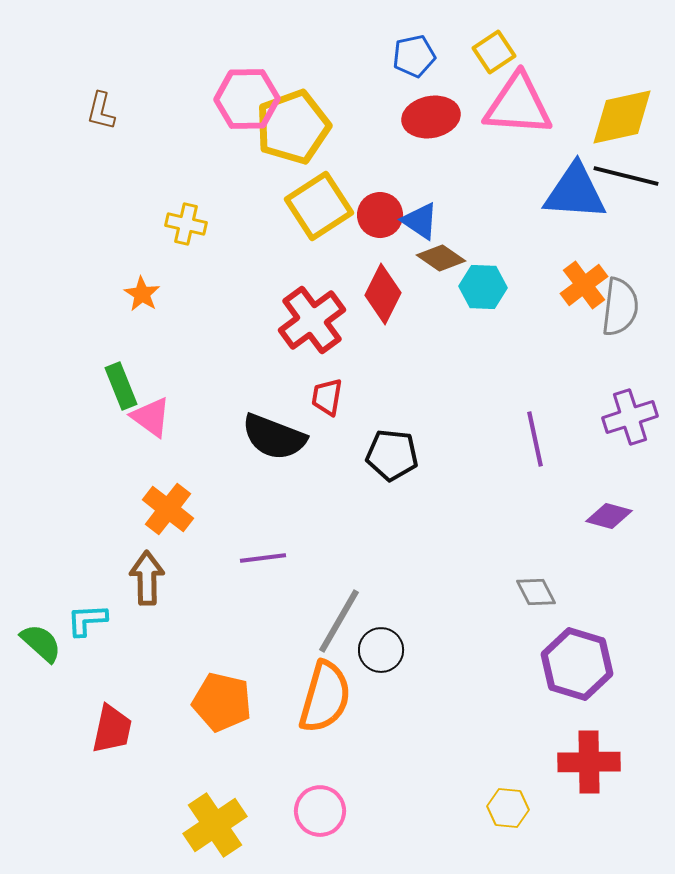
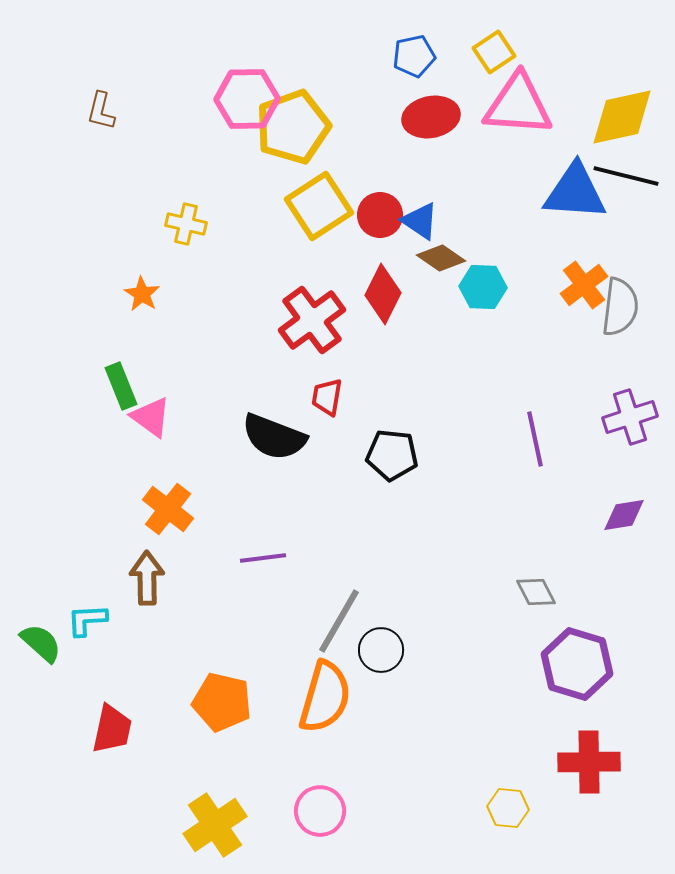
purple diamond at (609, 516): moved 15 px right, 1 px up; rotated 24 degrees counterclockwise
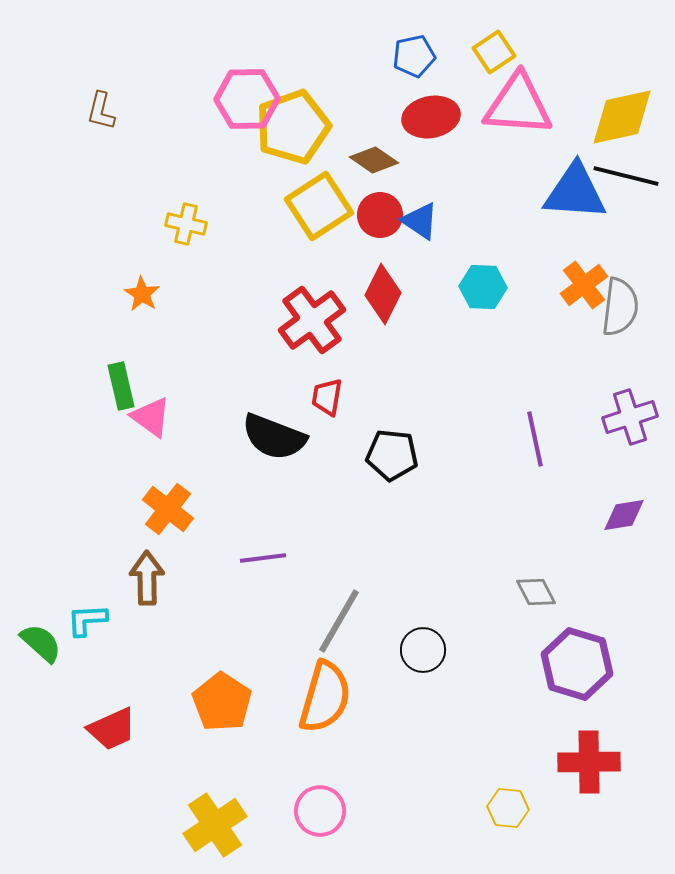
brown diamond at (441, 258): moved 67 px left, 98 px up
green rectangle at (121, 386): rotated 9 degrees clockwise
black circle at (381, 650): moved 42 px right
orange pentagon at (222, 702): rotated 20 degrees clockwise
red trapezoid at (112, 729): rotated 54 degrees clockwise
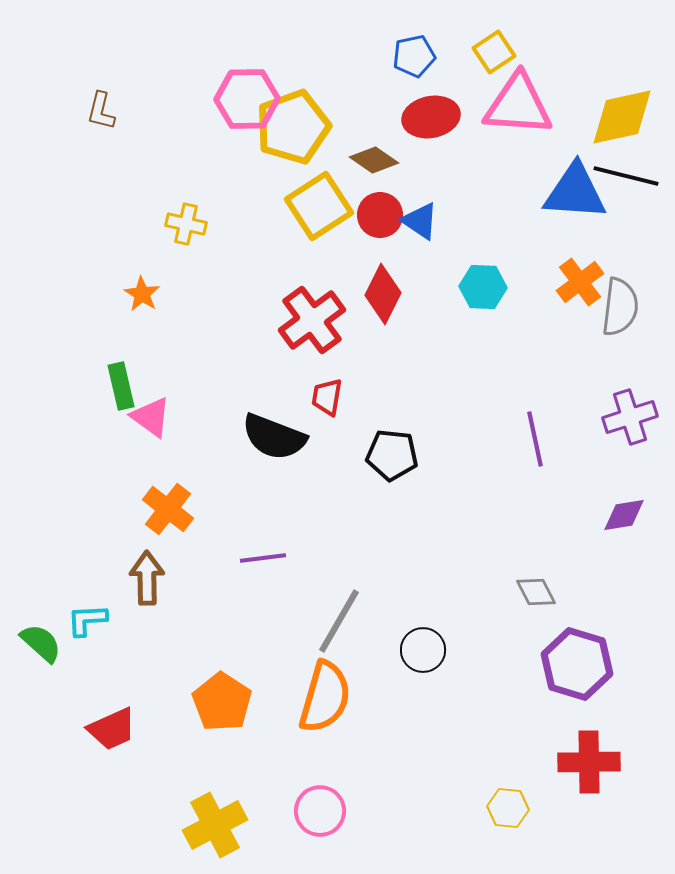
orange cross at (584, 285): moved 4 px left, 3 px up
yellow cross at (215, 825): rotated 6 degrees clockwise
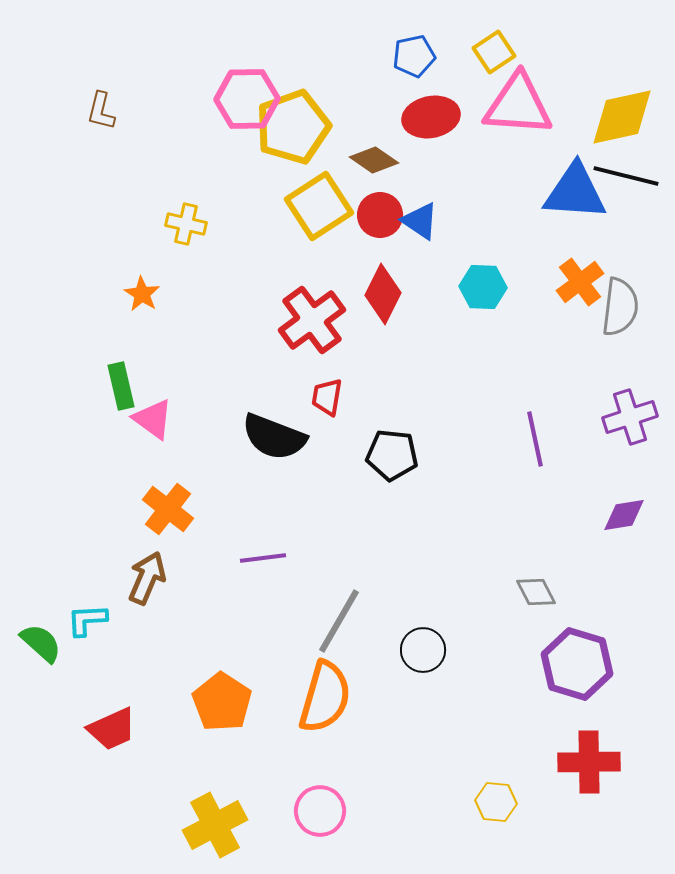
pink triangle at (151, 417): moved 2 px right, 2 px down
brown arrow at (147, 578): rotated 24 degrees clockwise
yellow hexagon at (508, 808): moved 12 px left, 6 px up
